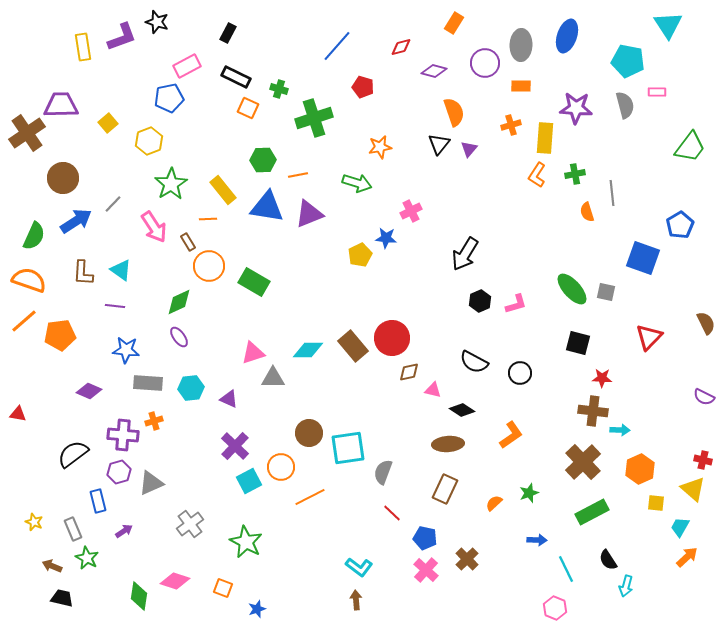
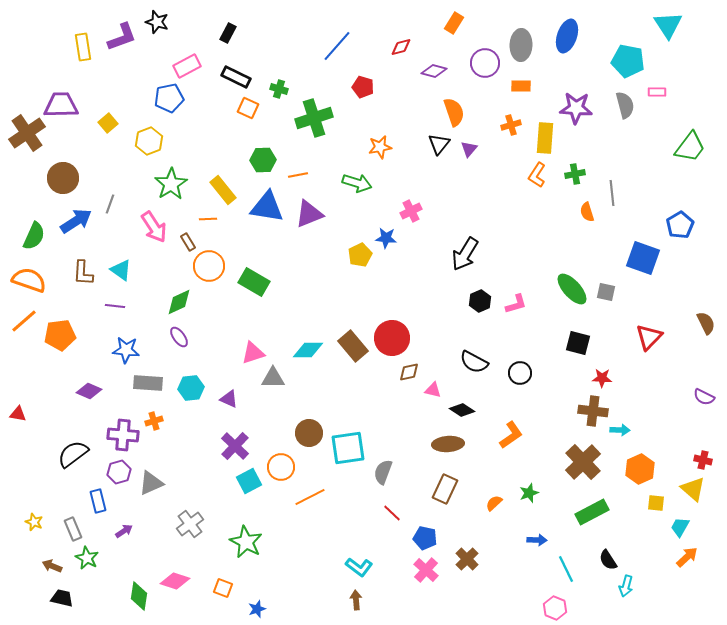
gray line at (113, 204): moved 3 px left; rotated 24 degrees counterclockwise
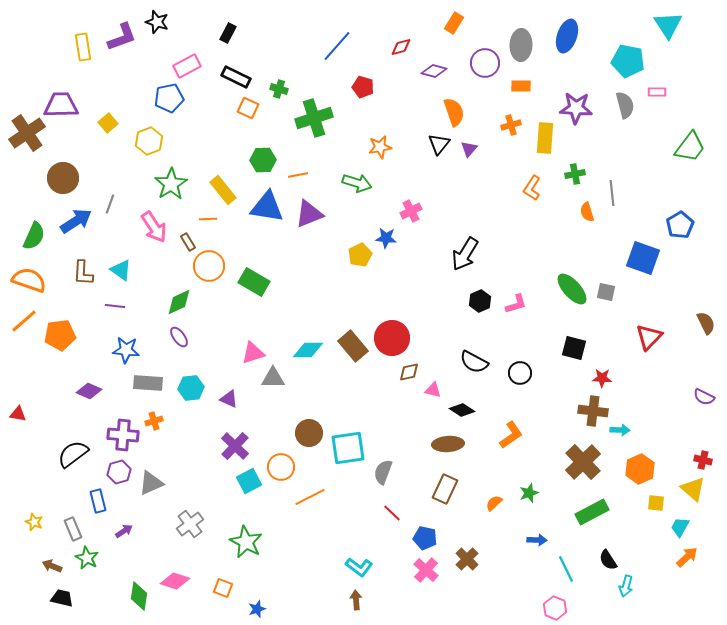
orange L-shape at (537, 175): moved 5 px left, 13 px down
black square at (578, 343): moved 4 px left, 5 px down
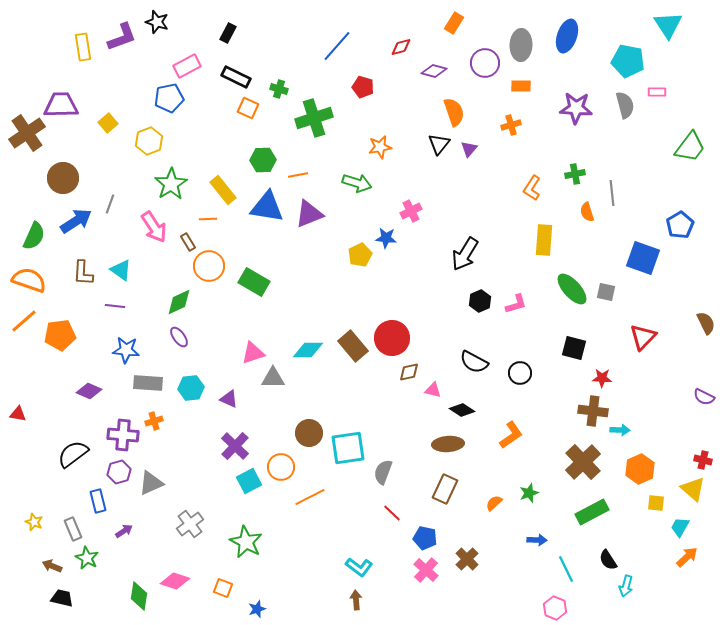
yellow rectangle at (545, 138): moved 1 px left, 102 px down
red triangle at (649, 337): moved 6 px left
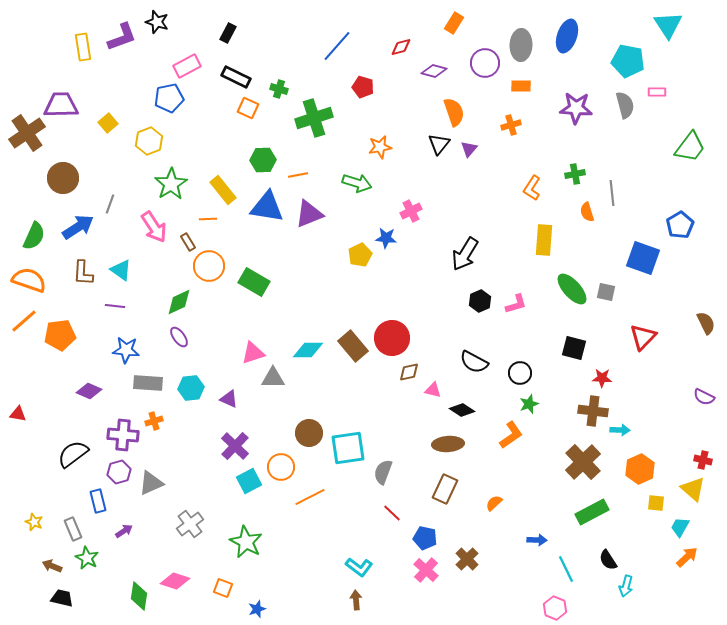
blue arrow at (76, 221): moved 2 px right, 6 px down
green star at (529, 493): moved 89 px up
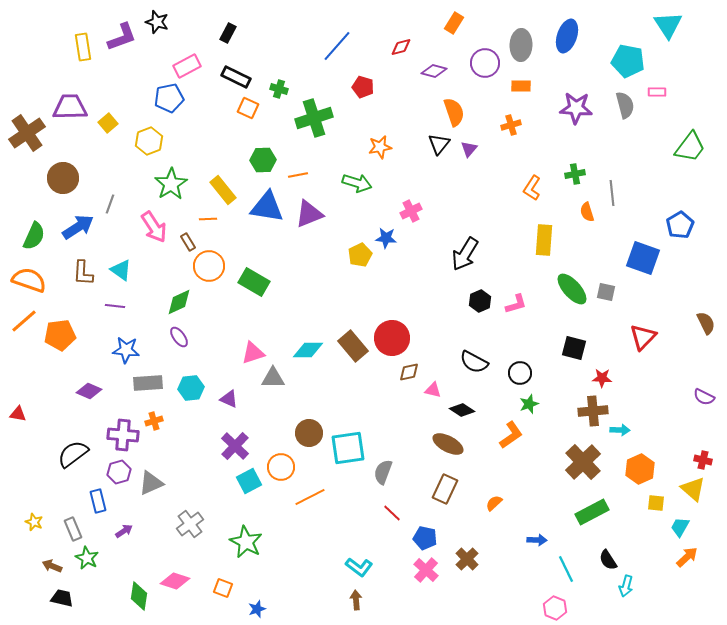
purple trapezoid at (61, 105): moved 9 px right, 2 px down
gray rectangle at (148, 383): rotated 8 degrees counterclockwise
brown cross at (593, 411): rotated 12 degrees counterclockwise
brown ellipse at (448, 444): rotated 32 degrees clockwise
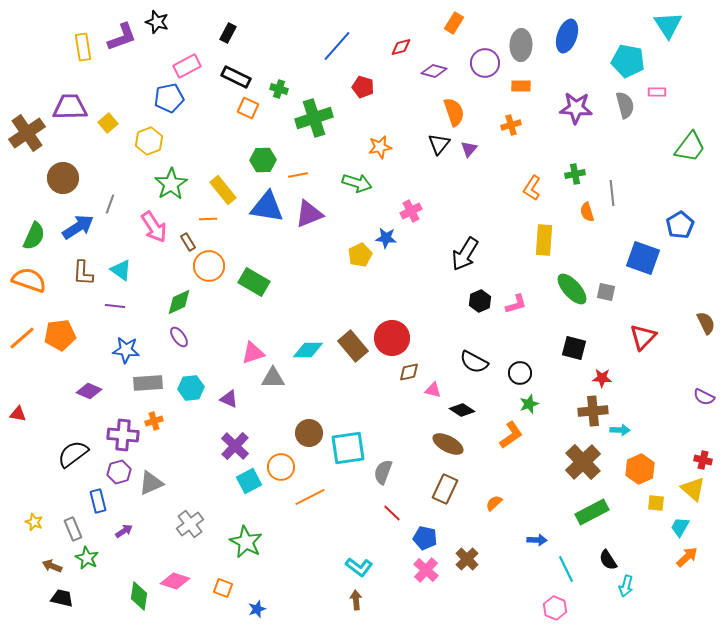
orange line at (24, 321): moved 2 px left, 17 px down
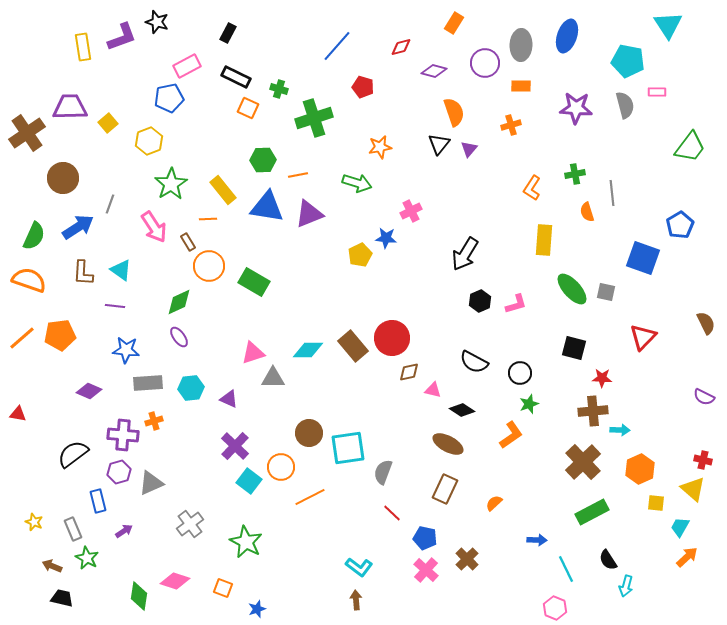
cyan square at (249, 481): rotated 25 degrees counterclockwise
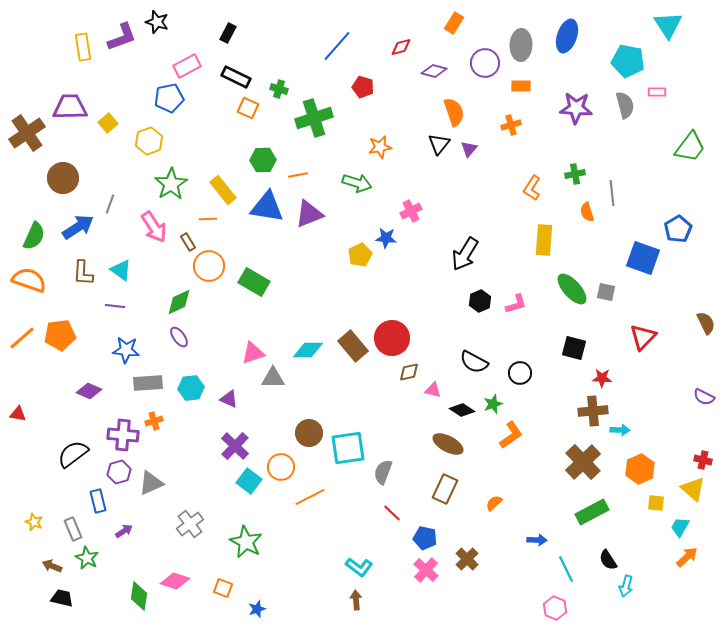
blue pentagon at (680, 225): moved 2 px left, 4 px down
green star at (529, 404): moved 36 px left
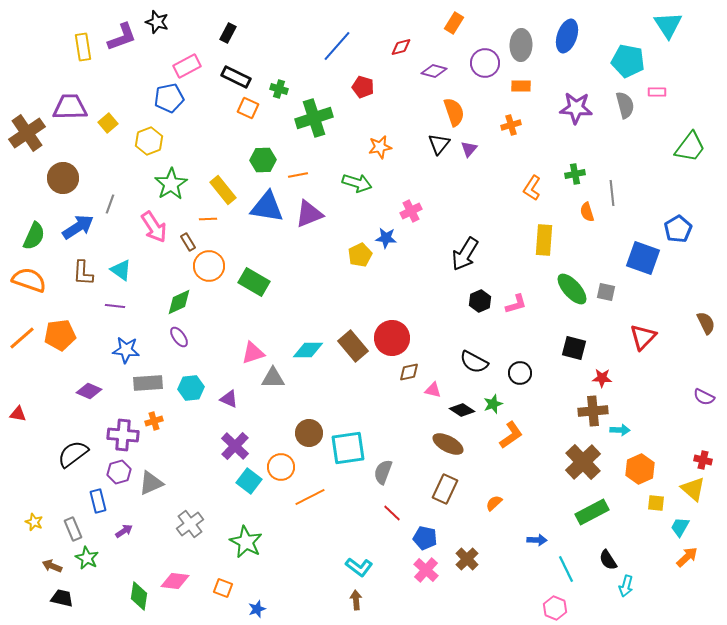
pink diamond at (175, 581): rotated 12 degrees counterclockwise
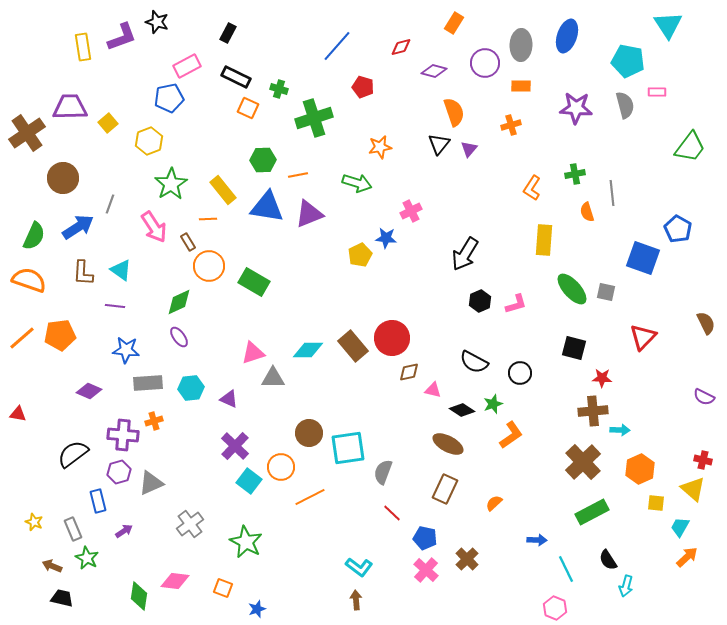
blue pentagon at (678, 229): rotated 12 degrees counterclockwise
